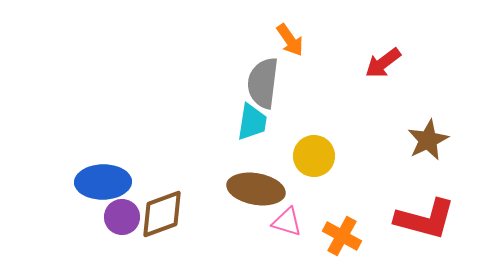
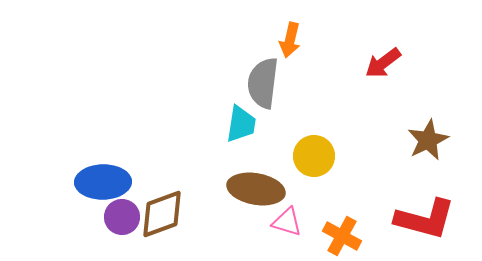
orange arrow: rotated 48 degrees clockwise
cyan trapezoid: moved 11 px left, 2 px down
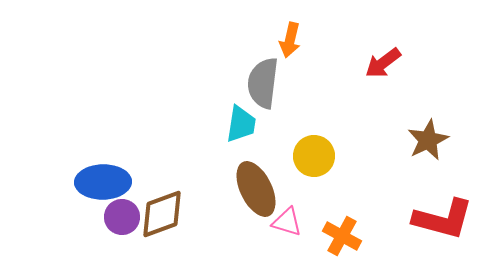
brown ellipse: rotated 54 degrees clockwise
red L-shape: moved 18 px right
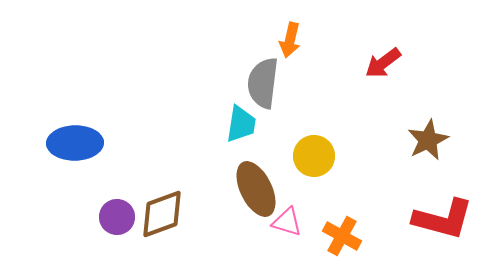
blue ellipse: moved 28 px left, 39 px up
purple circle: moved 5 px left
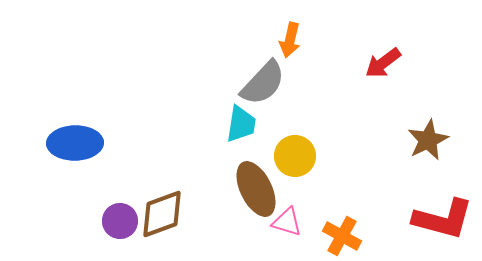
gray semicircle: rotated 144 degrees counterclockwise
yellow circle: moved 19 px left
purple circle: moved 3 px right, 4 px down
